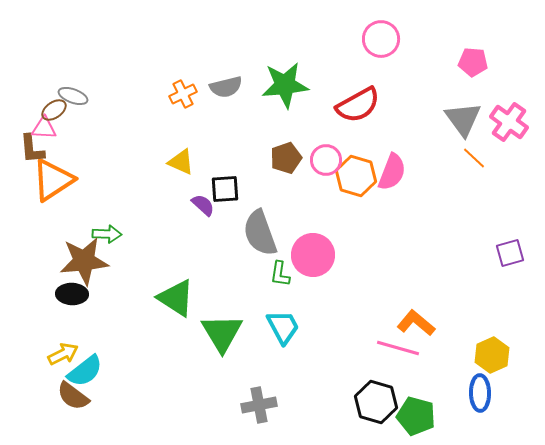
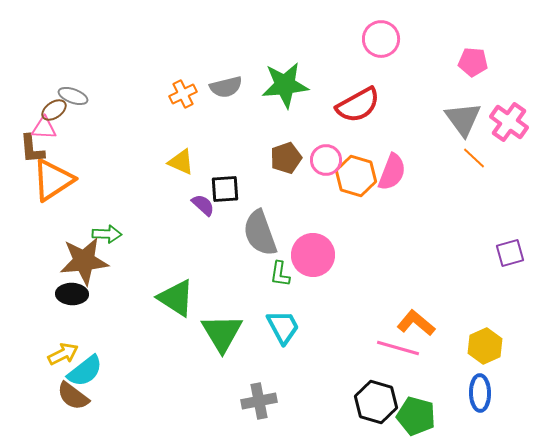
yellow hexagon at (492, 355): moved 7 px left, 9 px up
gray cross at (259, 405): moved 4 px up
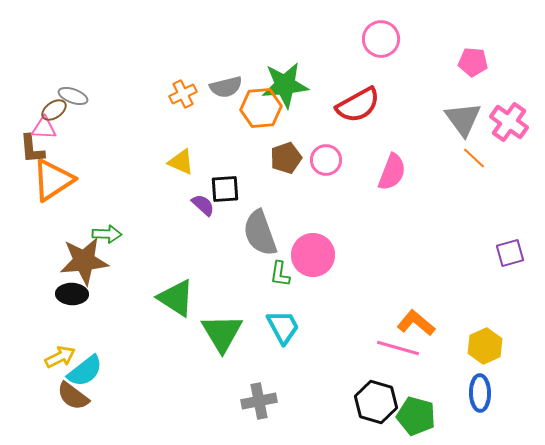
orange hexagon at (356, 176): moved 95 px left, 68 px up; rotated 21 degrees counterclockwise
yellow arrow at (63, 354): moved 3 px left, 3 px down
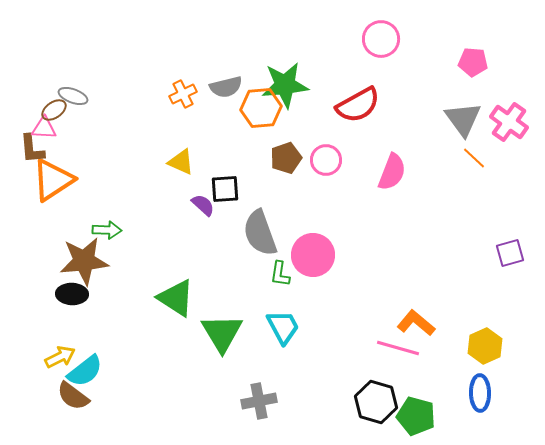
green arrow at (107, 234): moved 4 px up
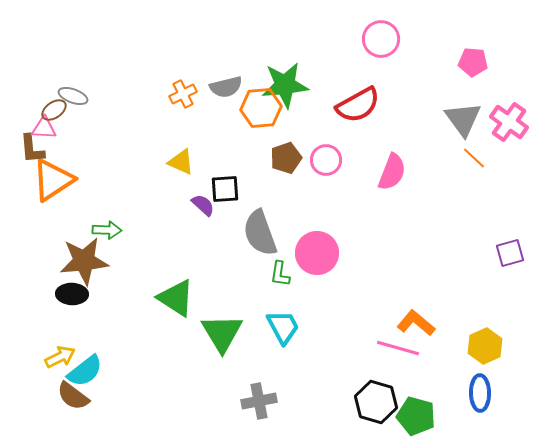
pink circle at (313, 255): moved 4 px right, 2 px up
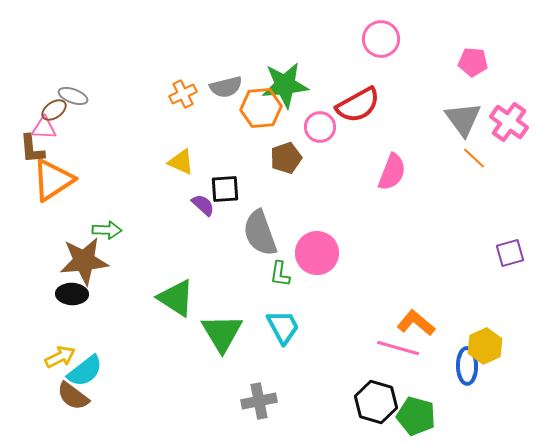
pink circle at (326, 160): moved 6 px left, 33 px up
blue ellipse at (480, 393): moved 13 px left, 27 px up
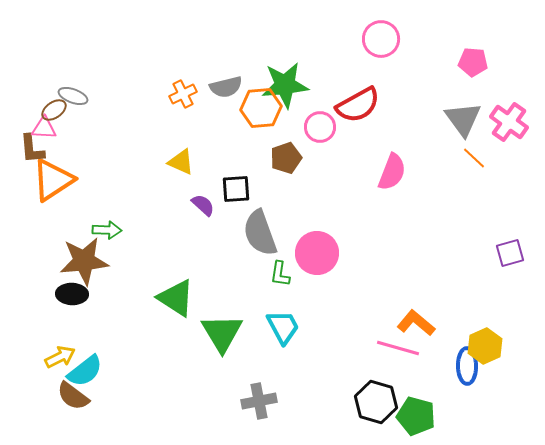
black square at (225, 189): moved 11 px right
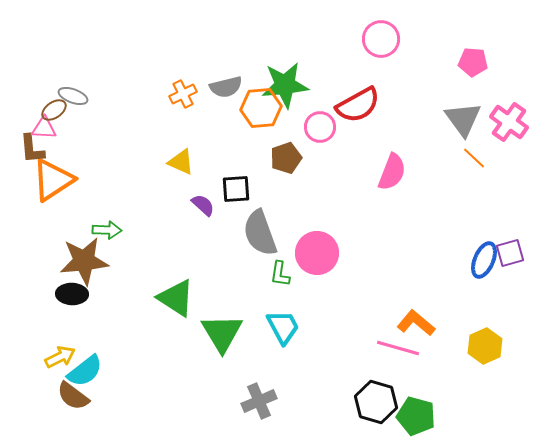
blue ellipse at (467, 366): moved 17 px right, 106 px up; rotated 24 degrees clockwise
gray cross at (259, 401): rotated 12 degrees counterclockwise
